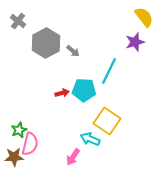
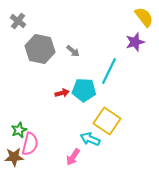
gray hexagon: moved 6 px left, 6 px down; rotated 20 degrees counterclockwise
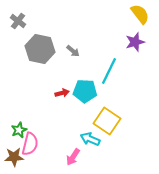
yellow semicircle: moved 4 px left, 3 px up
cyan pentagon: moved 1 px right, 1 px down
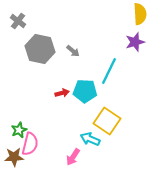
yellow semicircle: rotated 35 degrees clockwise
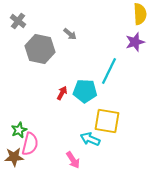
gray arrow: moved 3 px left, 17 px up
red arrow: rotated 48 degrees counterclockwise
yellow square: rotated 24 degrees counterclockwise
pink arrow: moved 3 px down; rotated 66 degrees counterclockwise
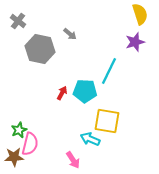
yellow semicircle: rotated 15 degrees counterclockwise
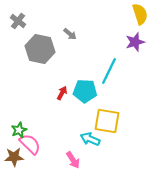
pink semicircle: rotated 60 degrees counterclockwise
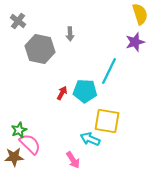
gray arrow: rotated 48 degrees clockwise
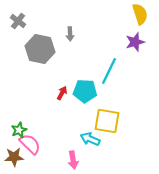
pink arrow: rotated 24 degrees clockwise
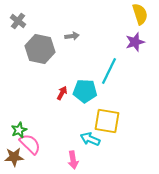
gray arrow: moved 2 px right, 2 px down; rotated 96 degrees counterclockwise
